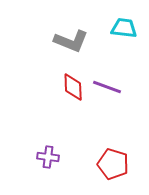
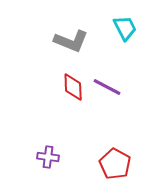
cyan trapezoid: moved 1 px right; rotated 56 degrees clockwise
purple line: rotated 8 degrees clockwise
red pentagon: moved 2 px right; rotated 12 degrees clockwise
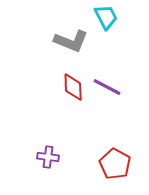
cyan trapezoid: moved 19 px left, 11 px up
